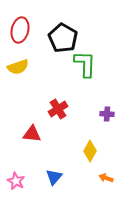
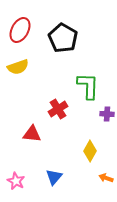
red ellipse: rotated 15 degrees clockwise
green L-shape: moved 3 px right, 22 px down
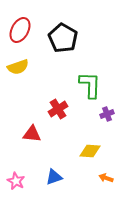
green L-shape: moved 2 px right, 1 px up
purple cross: rotated 24 degrees counterclockwise
yellow diamond: rotated 65 degrees clockwise
blue triangle: rotated 30 degrees clockwise
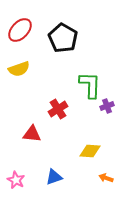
red ellipse: rotated 15 degrees clockwise
yellow semicircle: moved 1 px right, 2 px down
purple cross: moved 8 px up
pink star: moved 1 px up
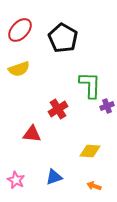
orange arrow: moved 12 px left, 8 px down
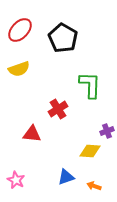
purple cross: moved 25 px down
blue triangle: moved 12 px right
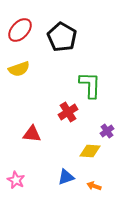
black pentagon: moved 1 px left, 1 px up
red cross: moved 10 px right, 3 px down
purple cross: rotated 16 degrees counterclockwise
